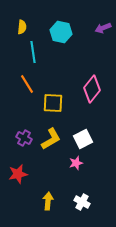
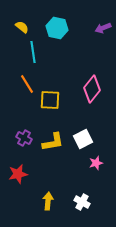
yellow semicircle: rotated 56 degrees counterclockwise
cyan hexagon: moved 4 px left, 4 px up
yellow square: moved 3 px left, 3 px up
yellow L-shape: moved 2 px right, 3 px down; rotated 20 degrees clockwise
pink star: moved 20 px right
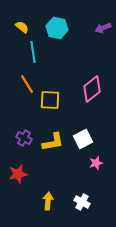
pink diamond: rotated 12 degrees clockwise
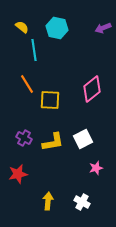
cyan line: moved 1 px right, 2 px up
pink star: moved 5 px down
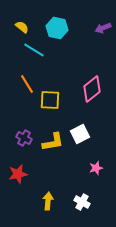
cyan line: rotated 50 degrees counterclockwise
white square: moved 3 px left, 5 px up
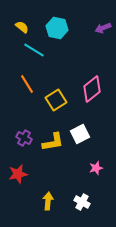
yellow square: moved 6 px right; rotated 35 degrees counterclockwise
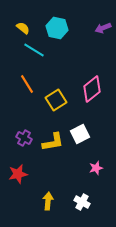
yellow semicircle: moved 1 px right, 1 px down
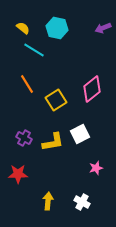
red star: rotated 12 degrees clockwise
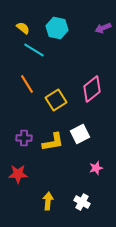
purple cross: rotated 28 degrees counterclockwise
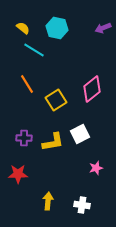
white cross: moved 3 px down; rotated 21 degrees counterclockwise
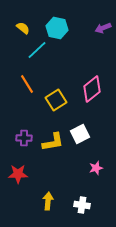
cyan line: moved 3 px right; rotated 75 degrees counterclockwise
